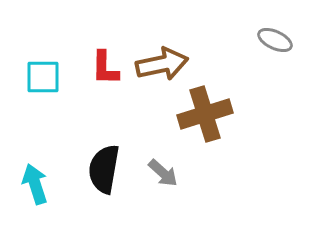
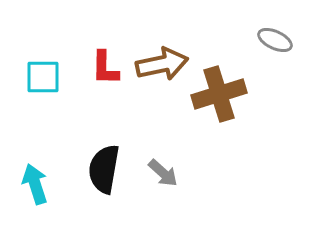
brown cross: moved 14 px right, 20 px up
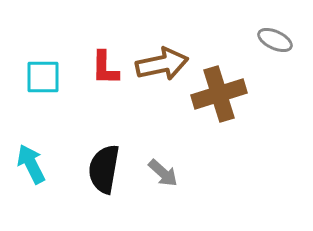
cyan arrow: moved 4 px left, 20 px up; rotated 9 degrees counterclockwise
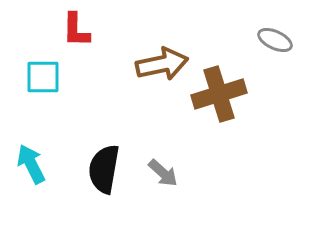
red L-shape: moved 29 px left, 38 px up
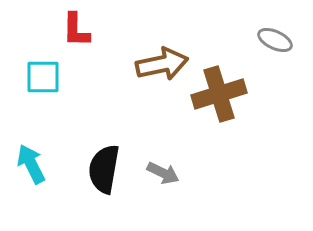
gray arrow: rotated 16 degrees counterclockwise
